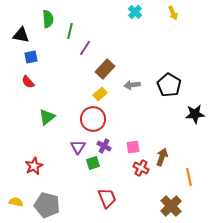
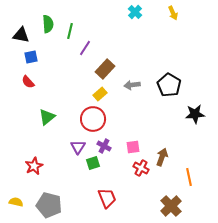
green semicircle: moved 5 px down
gray pentagon: moved 2 px right
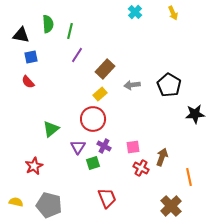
purple line: moved 8 px left, 7 px down
green triangle: moved 4 px right, 12 px down
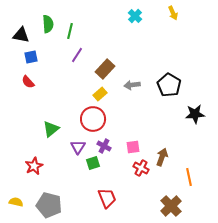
cyan cross: moved 4 px down
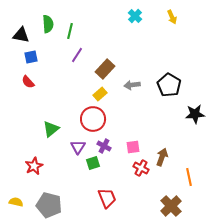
yellow arrow: moved 1 px left, 4 px down
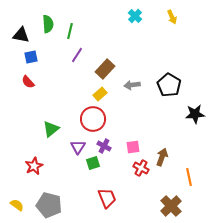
yellow semicircle: moved 1 px right, 3 px down; rotated 24 degrees clockwise
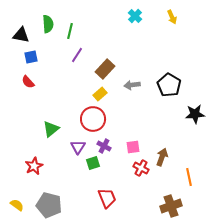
brown cross: rotated 25 degrees clockwise
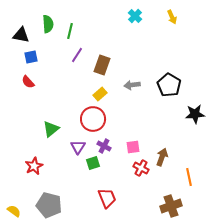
brown rectangle: moved 3 px left, 4 px up; rotated 24 degrees counterclockwise
yellow semicircle: moved 3 px left, 6 px down
